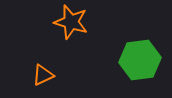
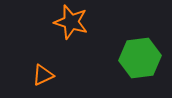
green hexagon: moved 2 px up
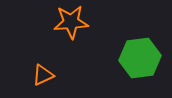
orange star: rotated 20 degrees counterclockwise
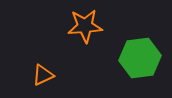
orange star: moved 14 px right, 4 px down
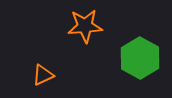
green hexagon: rotated 24 degrees counterclockwise
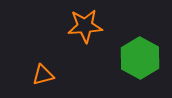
orange triangle: rotated 10 degrees clockwise
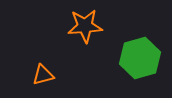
green hexagon: rotated 15 degrees clockwise
